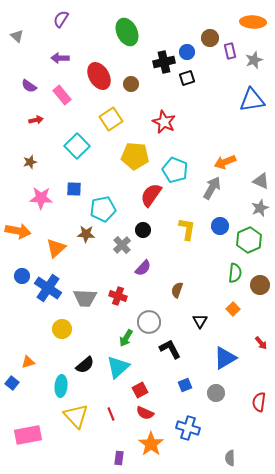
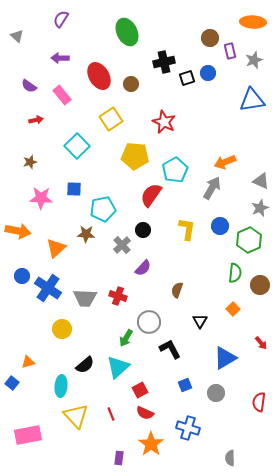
blue circle at (187, 52): moved 21 px right, 21 px down
cyan pentagon at (175, 170): rotated 20 degrees clockwise
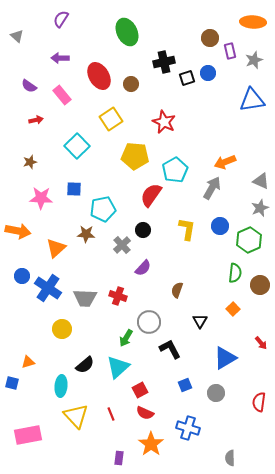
blue square at (12, 383): rotated 24 degrees counterclockwise
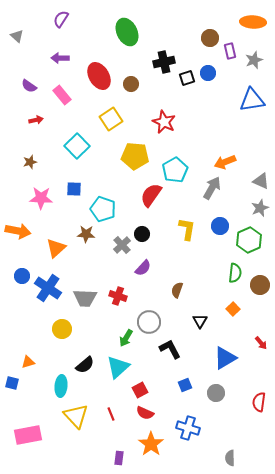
cyan pentagon at (103, 209): rotated 30 degrees clockwise
black circle at (143, 230): moved 1 px left, 4 px down
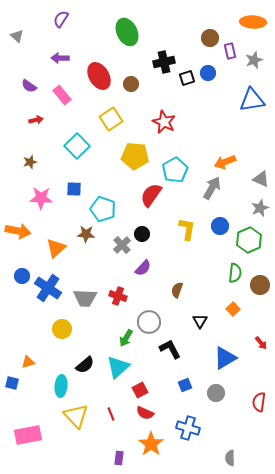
gray triangle at (261, 181): moved 2 px up
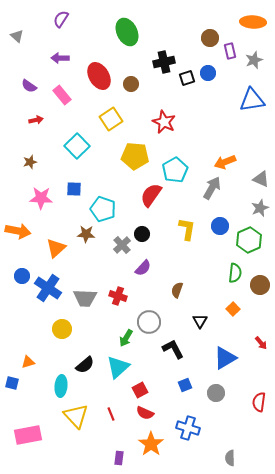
black L-shape at (170, 349): moved 3 px right
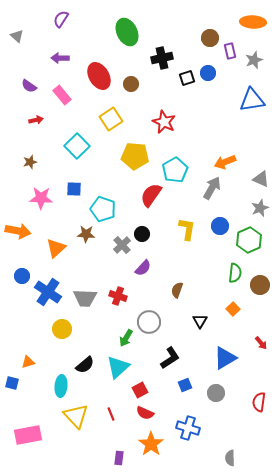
black cross at (164, 62): moved 2 px left, 4 px up
blue cross at (48, 288): moved 4 px down
black L-shape at (173, 349): moved 3 px left, 9 px down; rotated 85 degrees clockwise
